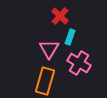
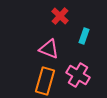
cyan rectangle: moved 14 px right, 1 px up
pink triangle: rotated 40 degrees counterclockwise
pink cross: moved 1 px left, 12 px down
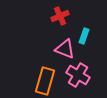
red cross: rotated 24 degrees clockwise
pink triangle: moved 16 px right
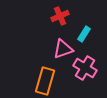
cyan rectangle: moved 2 px up; rotated 14 degrees clockwise
pink triangle: moved 2 px left; rotated 40 degrees counterclockwise
pink cross: moved 7 px right, 7 px up
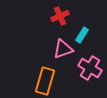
cyan rectangle: moved 2 px left, 1 px down
pink cross: moved 5 px right
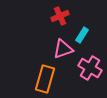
orange rectangle: moved 2 px up
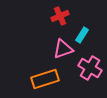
orange rectangle: rotated 56 degrees clockwise
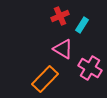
cyan rectangle: moved 10 px up
pink triangle: rotated 50 degrees clockwise
orange rectangle: rotated 28 degrees counterclockwise
